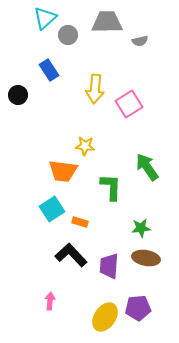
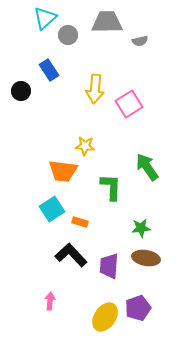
black circle: moved 3 px right, 4 px up
purple pentagon: rotated 15 degrees counterclockwise
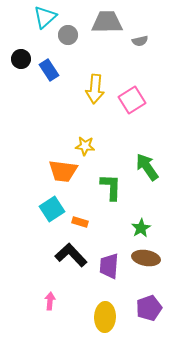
cyan triangle: moved 1 px up
black circle: moved 32 px up
pink square: moved 3 px right, 4 px up
green star: rotated 24 degrees counterclockwise
purple pentagon: moved 11 px right
yellow ellipse: rotated 32 degrees counterclockwise
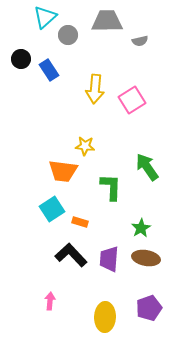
gray trapezoid: moved 1 px up
purple trapezoid: moved 7 px up
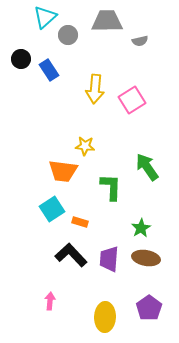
purple pentagon: rotated 15 degrees counterclockwise
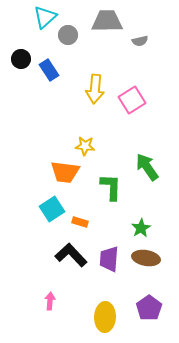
orange trapezoid: moved 2 px right, 1 px down
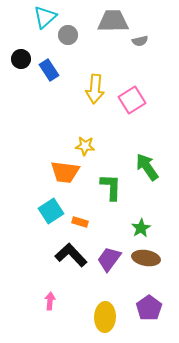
gray trapezoid: moved 6 px right
cyan square: moved 1 px left, 2 px down
purple trapezoid: rotated 32 degrees clockwise
